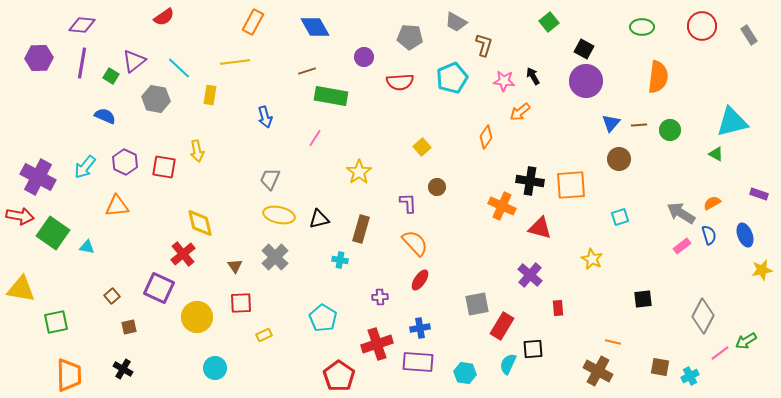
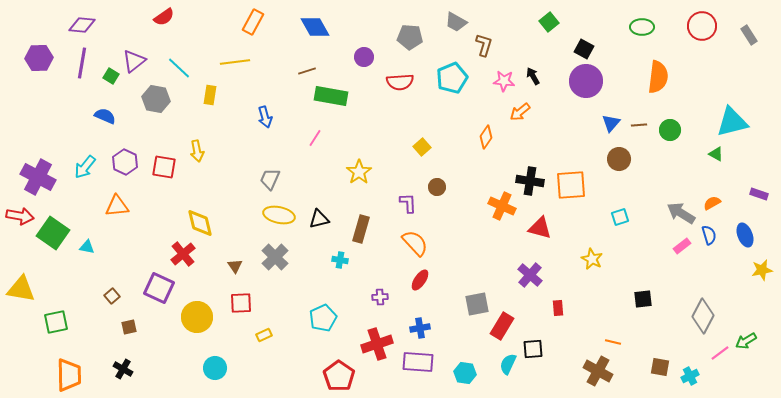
cyan pentagon at (323, 318): rotated 16 degrees clockwise
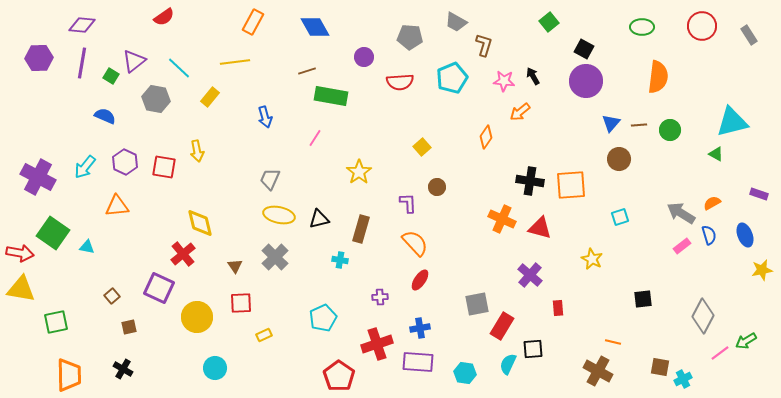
yellow rectangle at (210, 95): moved 2 px down; rotated 30 degrees clockwise
orange cross at (502, 206): moved 13 px down
red arrow at (20, 216): moved 37 px down
cyan cross at (690, 376): moved 7 px left, 3 px down
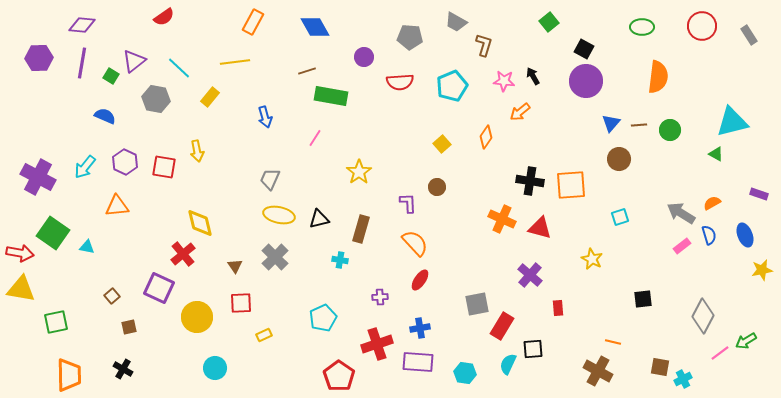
cyan pentagon at (452, 78): moved 8 px down
yellow square at (422, 147): moved 20 px right, 3 px up
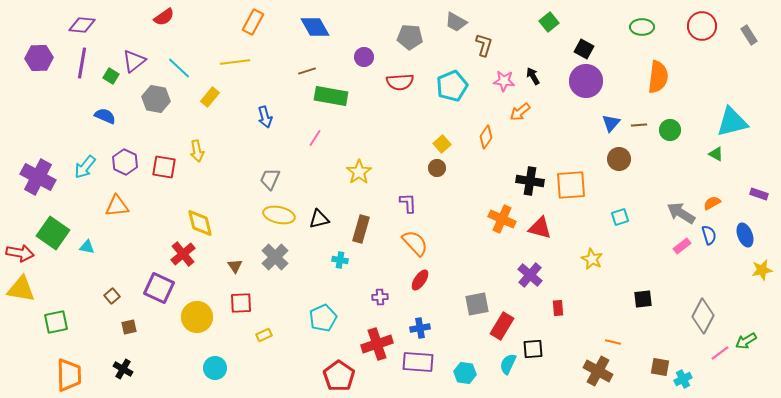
brown circle at (437, 187): moved 19 px up
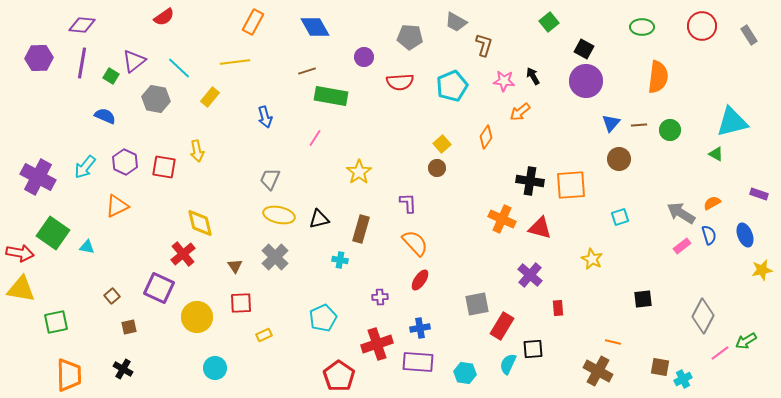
orange triangle at (117, 206): rotated 20 degrees counterclockwise
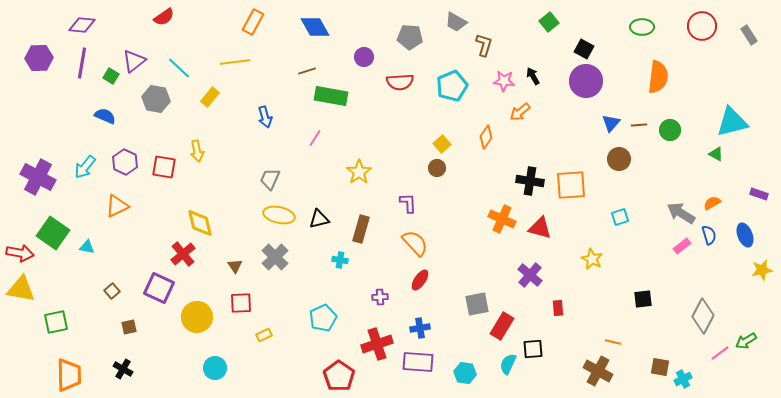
brown square at (112, 296): moved 5 px up
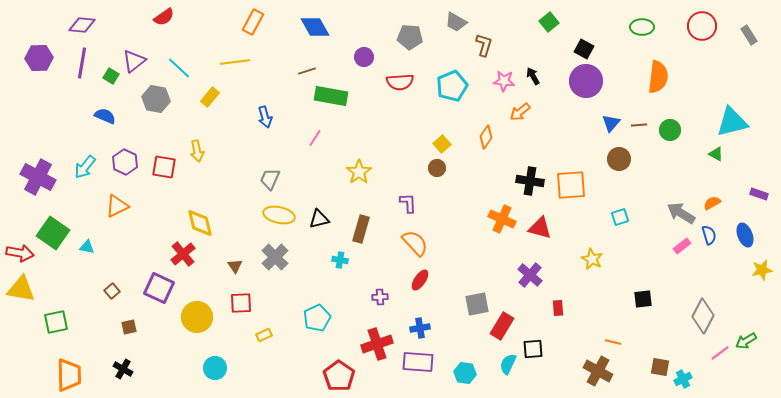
cyan pentagon at (323, 318): moved 6 px left
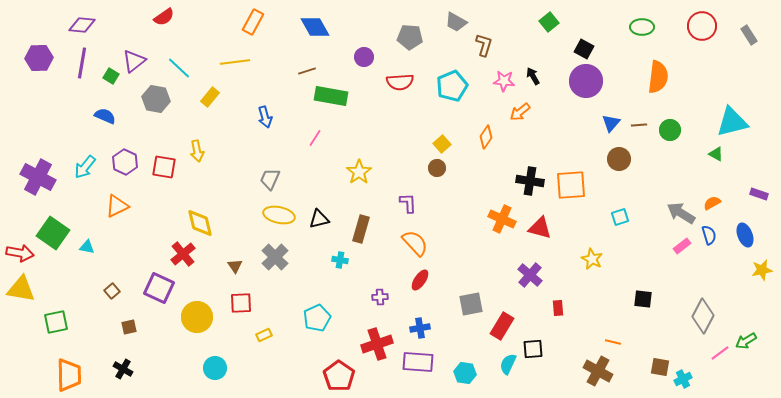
black square at (643, 299): rotated 12 degrees clockwise
gray square at (477, 304): moved 6 px left
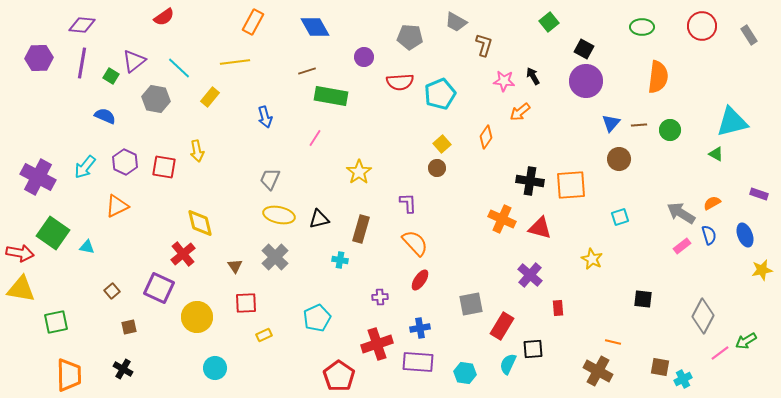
cyan pentagon at (452, 86): moved 12 px left, 8 px down
red square at (241, 303): moved 5 px right
